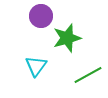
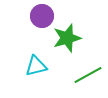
purple circle: moved 1 px right
cyan triangle: rotated 40 degrees clockwise
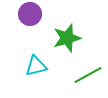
purple circle: moved 12 px left, 2 px up
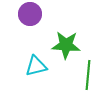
green star: moved 1 px left, 7 px down; rotated 20 degrees clockwise
green line: rotated 56 degrees counterclockwise
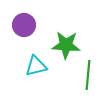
purple circle: moved 6 px left, 11 px down
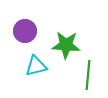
purple circle: moved 1 px right, 6 px down
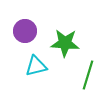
green star: moved 1 px left, 2 px up
green line: rotated 12 degrees clockwise
